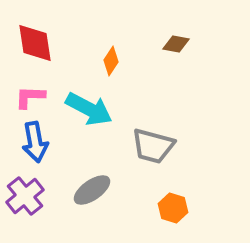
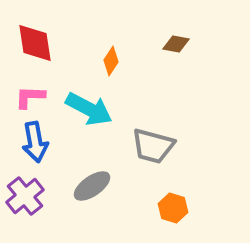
gray ellipse: moved 4 px up
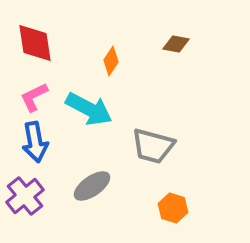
pink L-shape: moved 4 px right; rotated 28 degrees counterclockwise
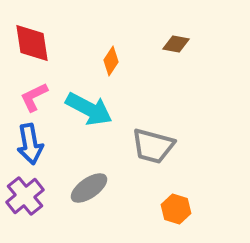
red diamond: moved 3 px left
blue arrow: moved 5 px left, 2 px down
gray ellipse: moved 3 px left, 2 px down
orange hexagon: moved 3 px right, 1 px down
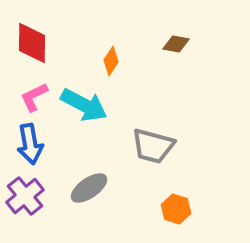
red diamond: rotated 9 degrees clockwise
cyan arrow: moved 5 px left, 4 px up
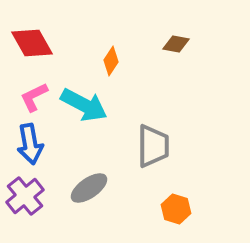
red diamond: rotated 30 degrees counterclockwise
gray trapezoid: rotated 105 degrees counterclockwise
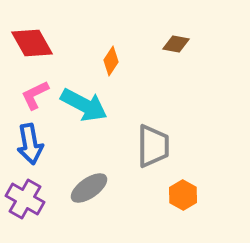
pink L-shape: moved 1 px right, 2 px up
purple cross: moved 3 px down; rotated 21 degrees counterclockwise
orange hexagon: moved 7 px right, 14 px up; rotated 12 degrees clockwise
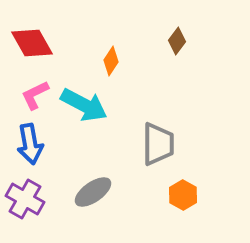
brown diamond: moved 1 px right, 3 px up; rotated 64 degrees counterclockwise
gray trapezoid: moved 5 px right, 2 px up
gray ellipse: moved 4 px right, 4 px down
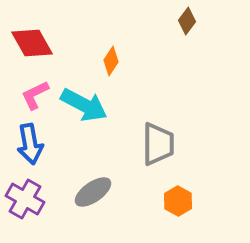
brown diamond: moved 10 px right, 20 px up
orange hexagon: moved 5 px left, 6 px down
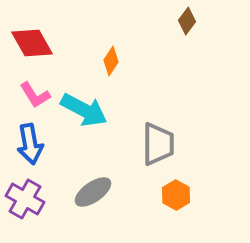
pink L-shape: rotated 96 degrees counterclockwise
cyan arrow: moved 5 px down
orange hexagon: moved 2 px left, 6 px up
